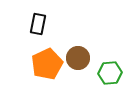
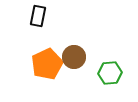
black rectangle: moved 8 px up
brown circle: moved 4 px left, 1 px up
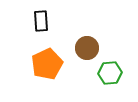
black rectangle: moved 3 px right, 5 px down; rotated 15 degrees counterclockwise
brown circle: moved 13 px right, 9 px up
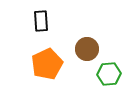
brown circle: moved 1 px down
green hexagon: moved 1 px left, 1 px down
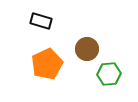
black rectangle: rotated 70 degrees counterclockwise
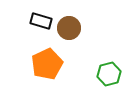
brown circle: moved 18 px left, 21 px up
green hexagon: rotated 10 degrees counterclockwise
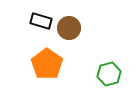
orange pentagon: rotated 12 degrees counterclockwise
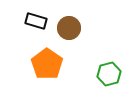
black rectangle: moved 5 px left
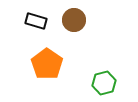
brown circle: moved 5 px right, 8 px up
green hexagon: moved 5 px left, 9 px down
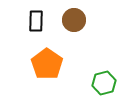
black rectangle: rotated 75 degrees clockwise
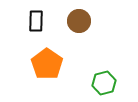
brown circle: moved 5 px right, 1 px down
